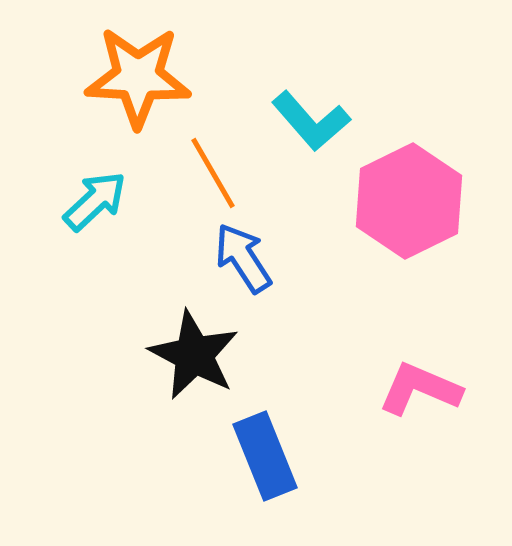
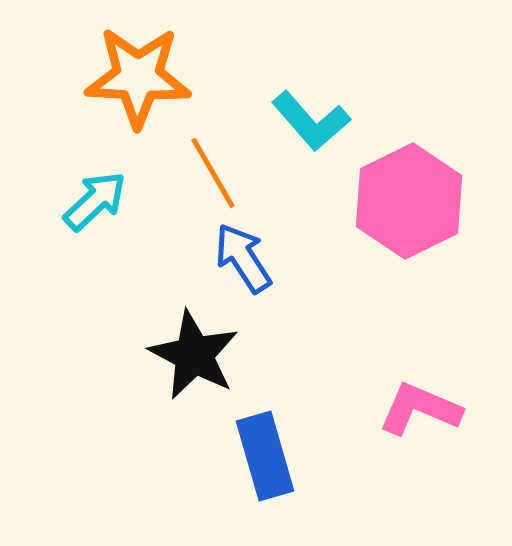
pink L-shape: moved 20 px down
blue rectangle: rotated 6 degrees clockwise
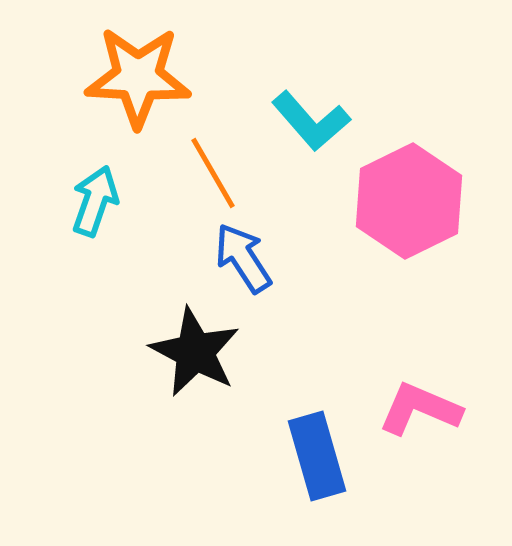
cyan arrow: rotated 28 degrees counterclockwise
black star: moved 1 px right, 3 px up
blue rectangle: moved 52 px right
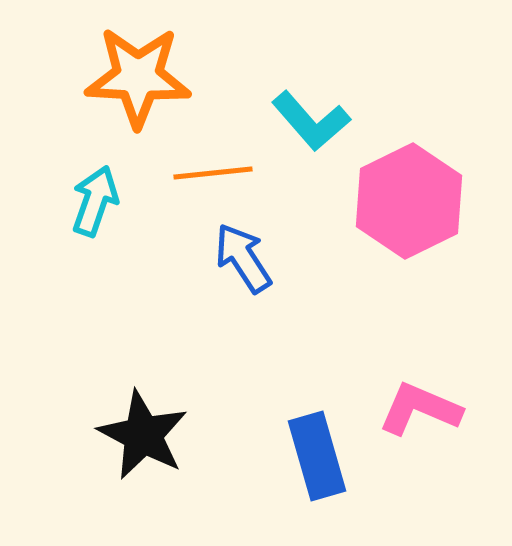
orange line: rotated 66 degrees counterclockwise
black star: moved 52 px left, 83 px down
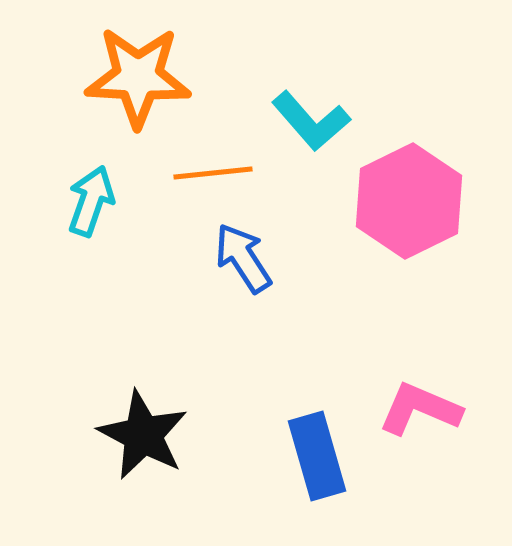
cyan arrow: moved 4 px left
